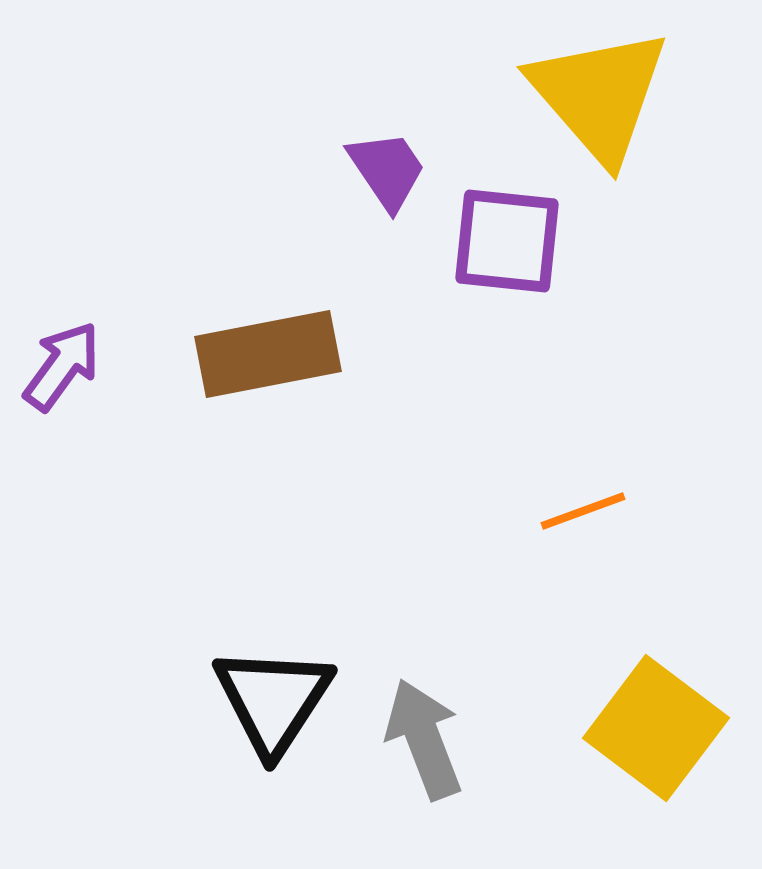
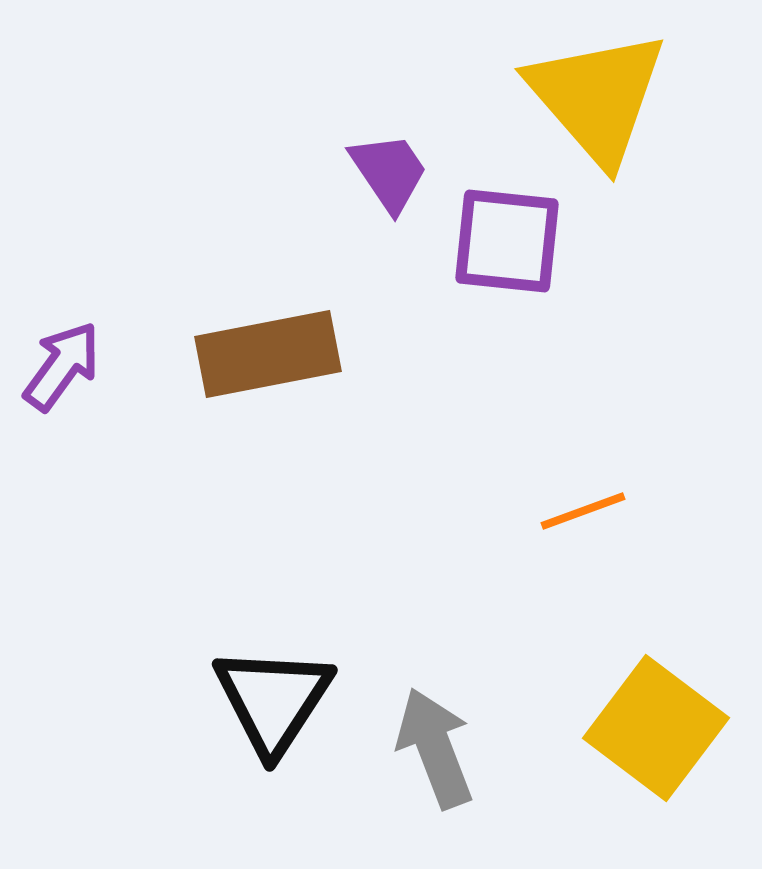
yellow triangle: moved 2 px left, 2 px down
purple trapezoid: moved 2 px right, 2 px down
gray arrow: moved 11 px right, 9 px down
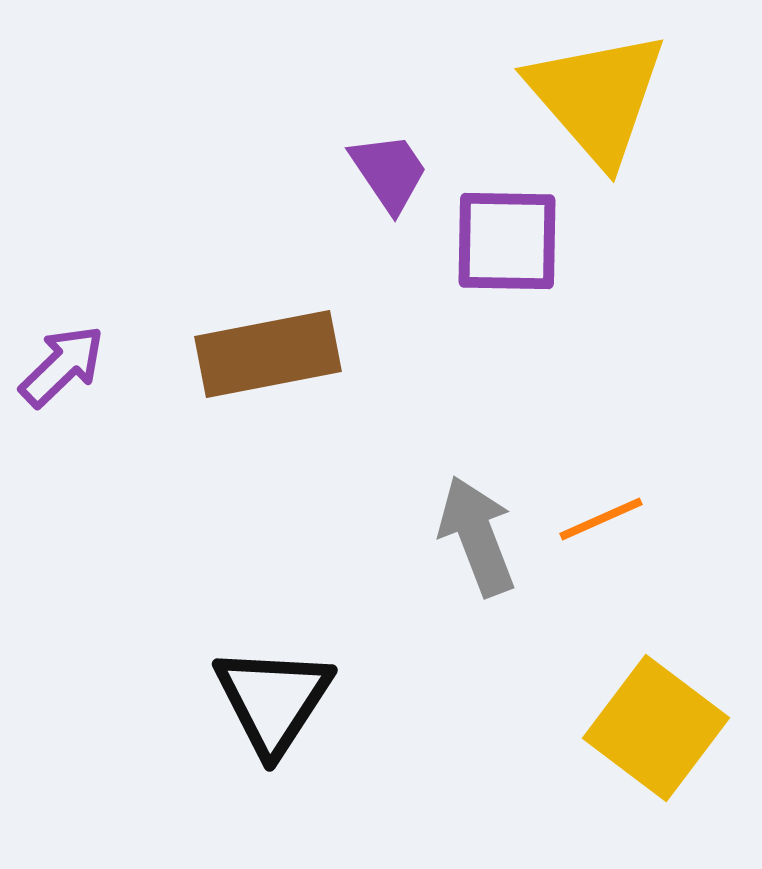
purple square: rotated 5 degrees counterclockwise
purple arrow: rotated 10 degrees clockwise
orange line: moved 18 px right, 8 px down; rotated 4 degrees counterclockwise
gray arrow: moved 42 px right, 212 px up
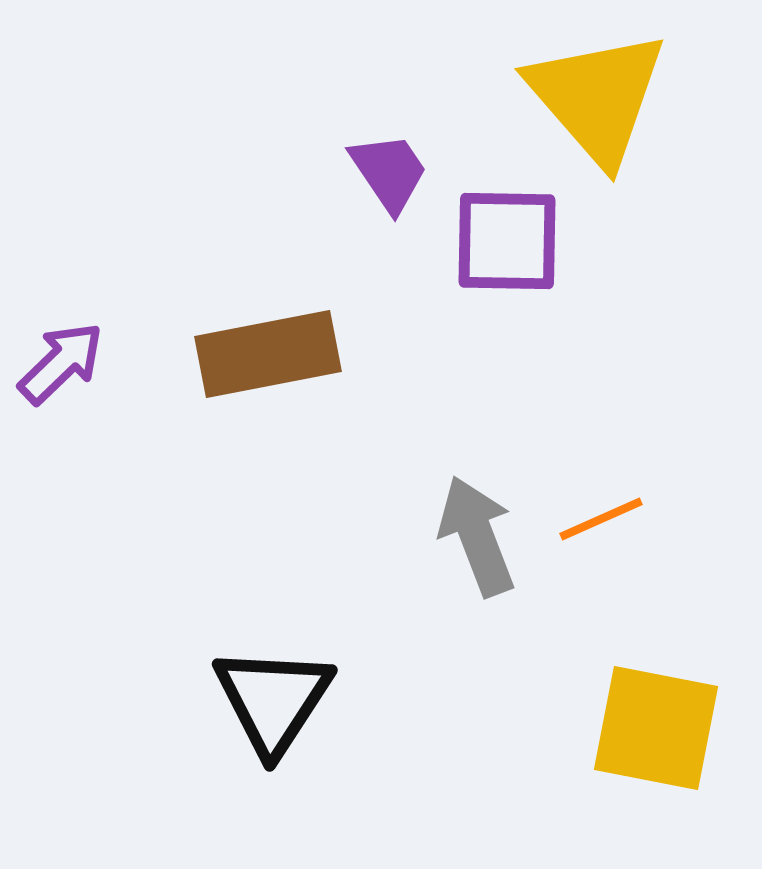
purple arrow: moved 1 px left, 3 px up
yellow square: rotated 26 degrees counterclockwise
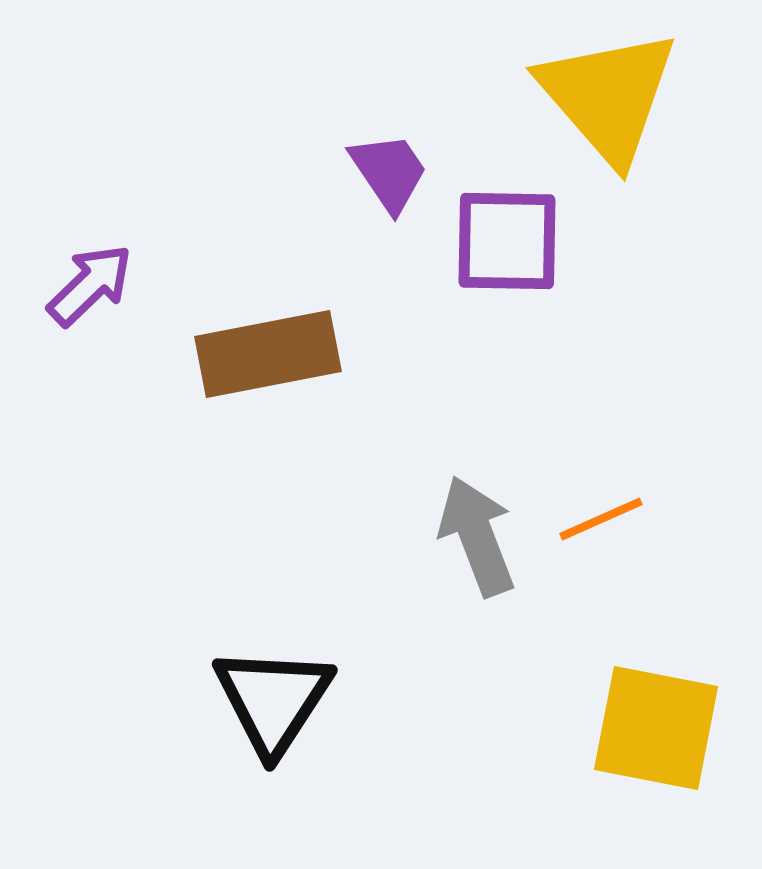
yellow triangle: moved 11 px right, 1 px up
purple arrow: moved 29 px right, 78 px up
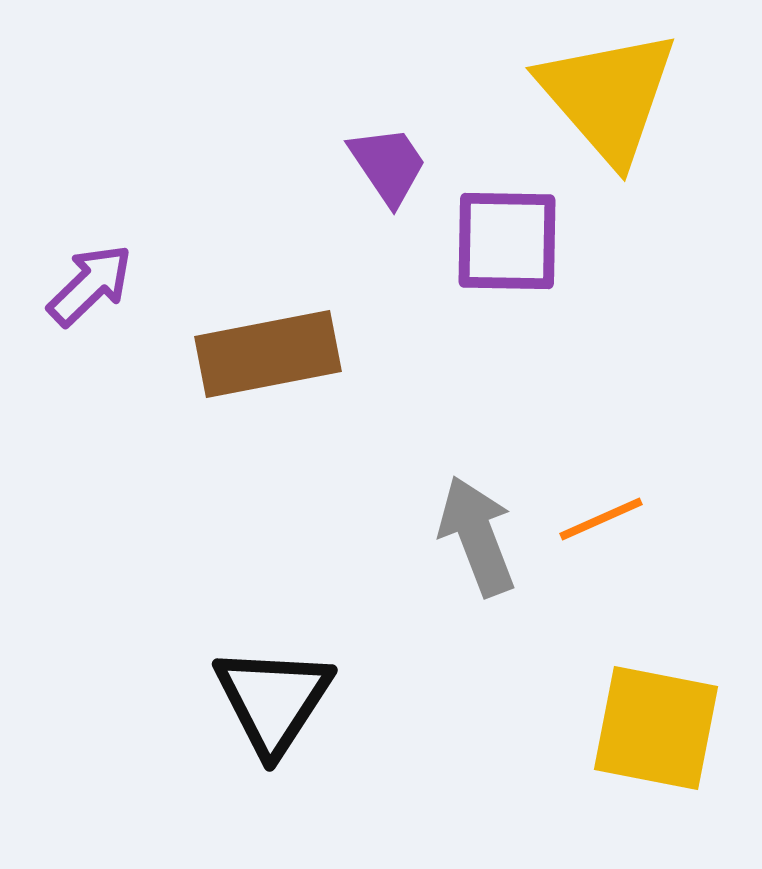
purple trapezoid: moved 1 px left, 7 px up
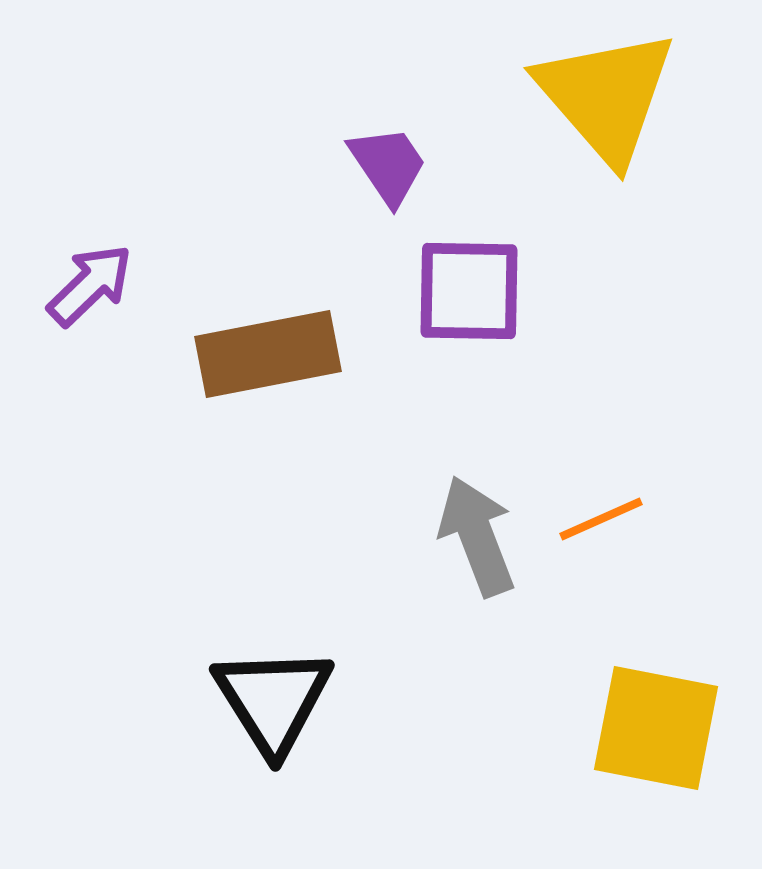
yellow triangle: moved 2 px left
purple square: moved 38 px left, 50 px down
black triangle: rotated 5 degrees counterclockwise
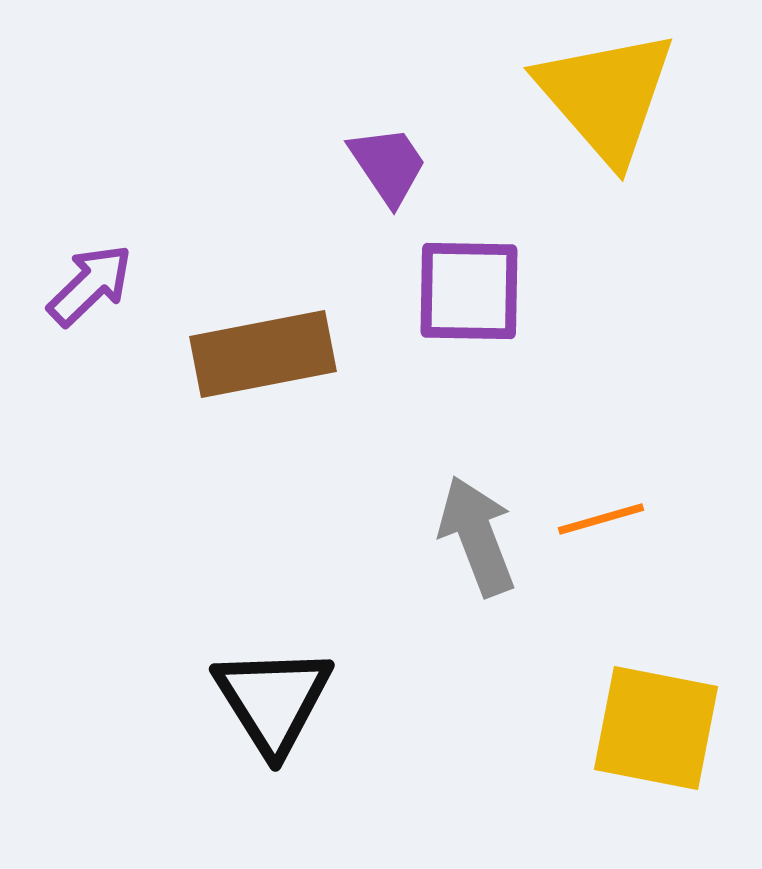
brown rectangle: moved 5 px left
orange line: rotated 8 degrees clockwise
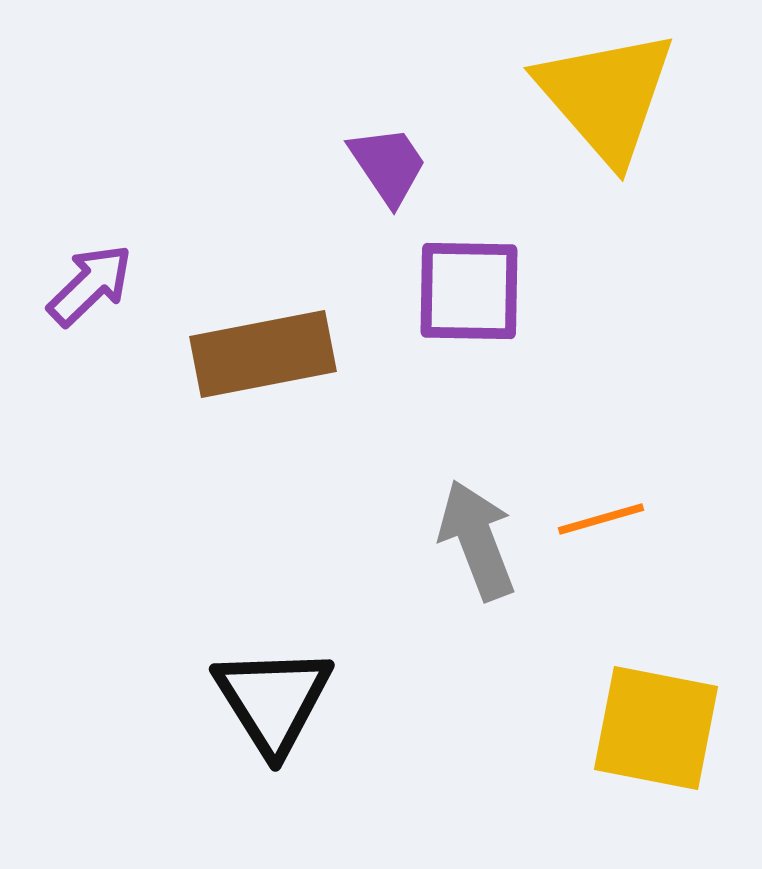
gray arrow: moved 4 px down
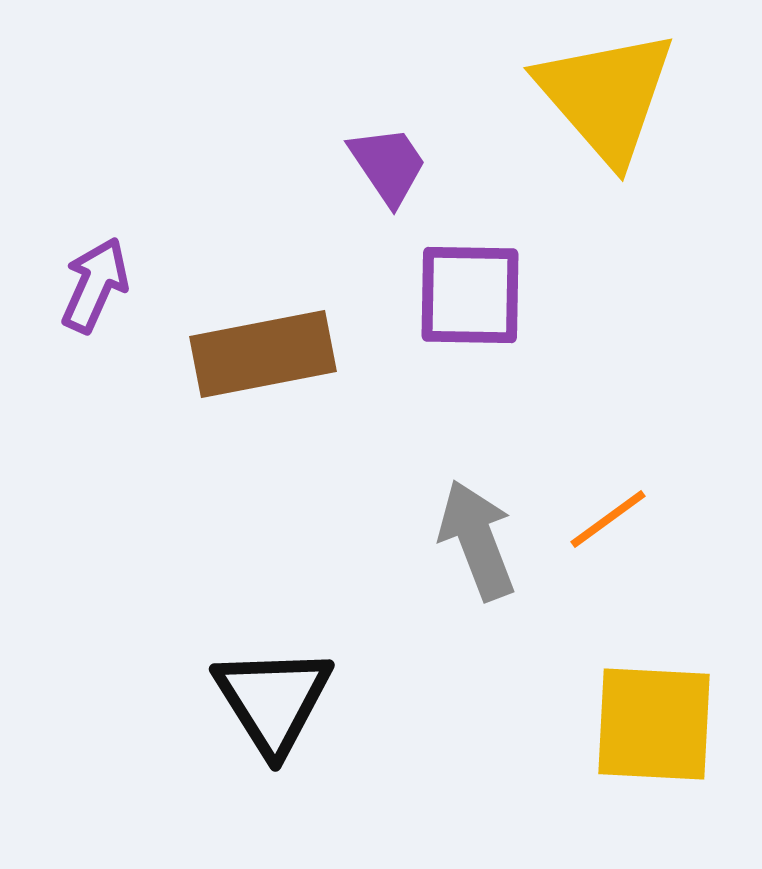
purple arrow: moved 5 px right; rotated 22 degrees counterclockwise
purple square: moved 1 px right, 4 px down
orange line: moved 7 px right; rotated 20 degrees counterclockwise
yellow square: moved 2 px left, 4 px up; rotated 8 degrees counterclockwise
